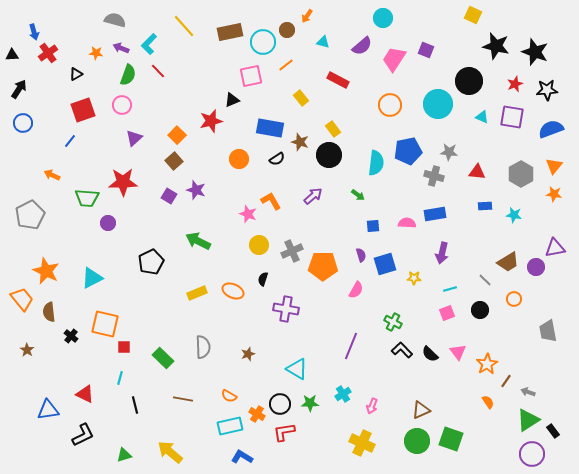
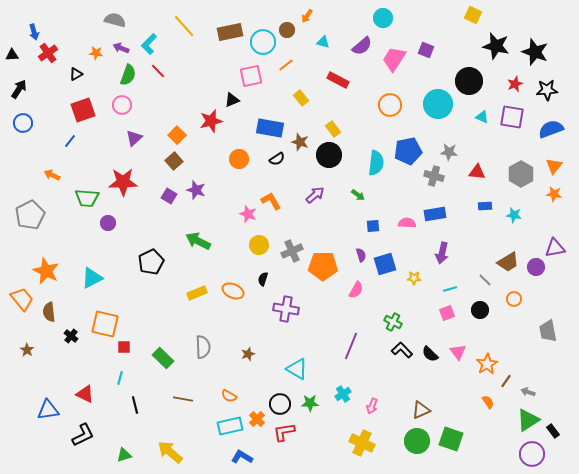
purple arrow at (313, 196): moved 2 px right, 1 px up
orange cross at (257, 414): moved 5 px down; rotated 14 degrees clockwise
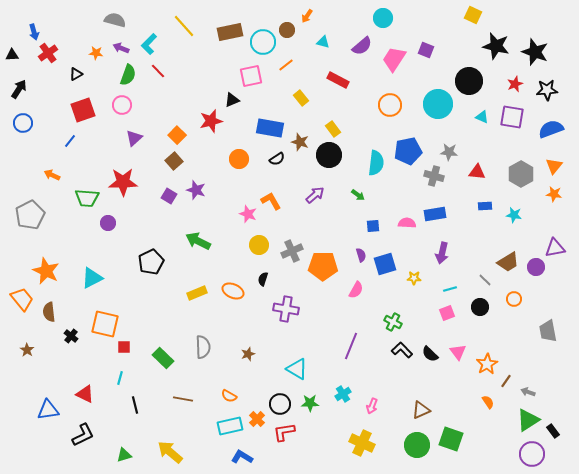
black circle at (480, 310): moved 3 px up
green circle at (417, 441): moved 4 px down
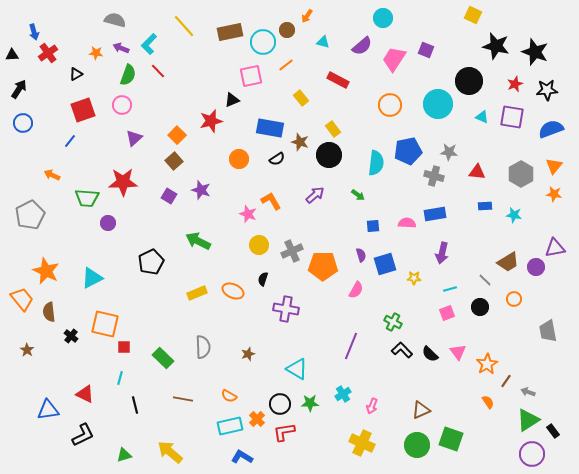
purple star at (196, 190): moved 5 px right
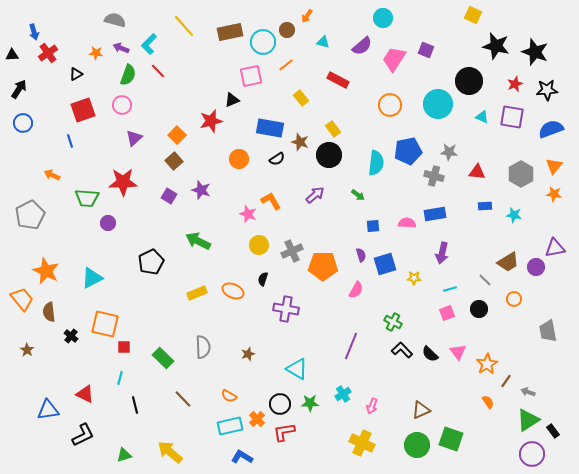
blue line at (70, 141): rotated 56 degrees counterclockwise
black circle at (480, 307): moved 1 px left, 2 px down
brown line at (183, 399): rotated 36 degrees clockwise
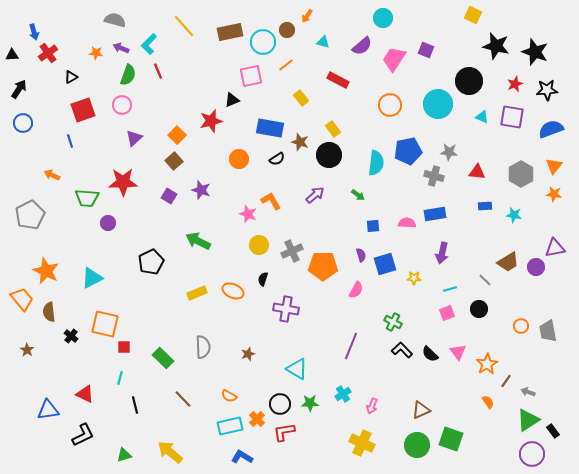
red line at (158, 71): rotated 21 degrees clockwise
black triangle at (76, 74): moved 5 px left, 3 px down
orange circle at (514, 299): moved 7 px right, 27 px down
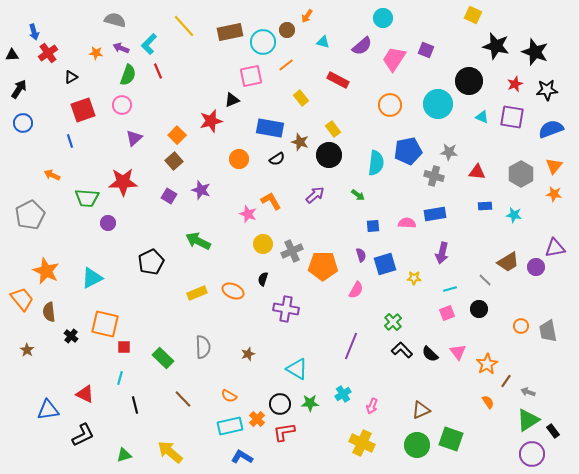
yellow circle at (259, 245): moved 4 px right, 1 px up
green cross at (393, 322): rotated 18 degrees clockwise
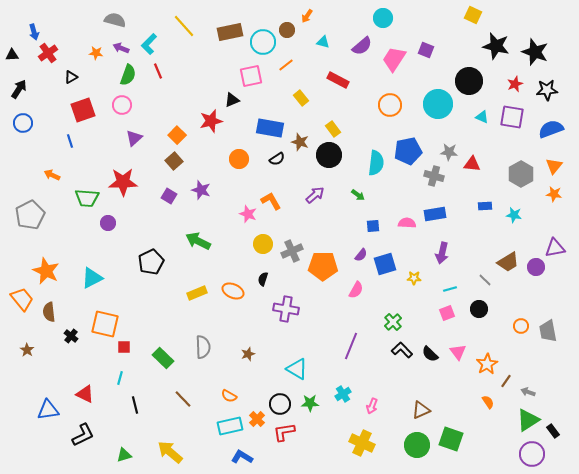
red triangle at (477, 172): moved 5 px left, 8 px up
purple semicircle at (361, 255): rotated 56 degrees clockwise
